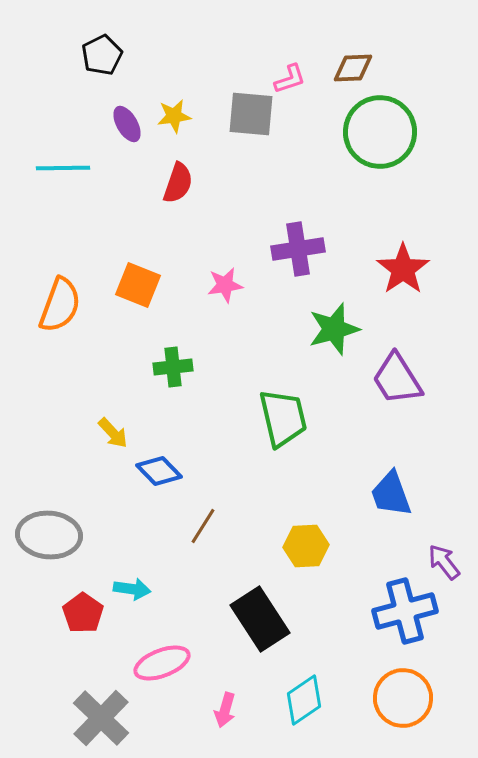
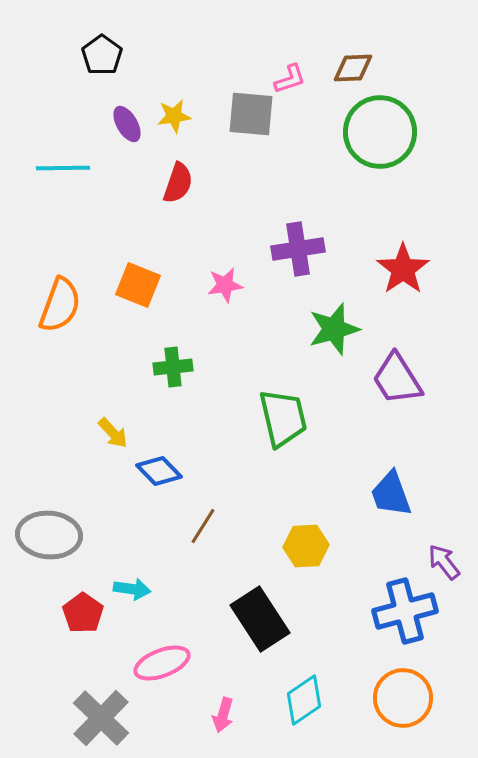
black pentagon: rotated 9 degrees counterclockwise
pink arrow: moved 2 px left, 5 px down
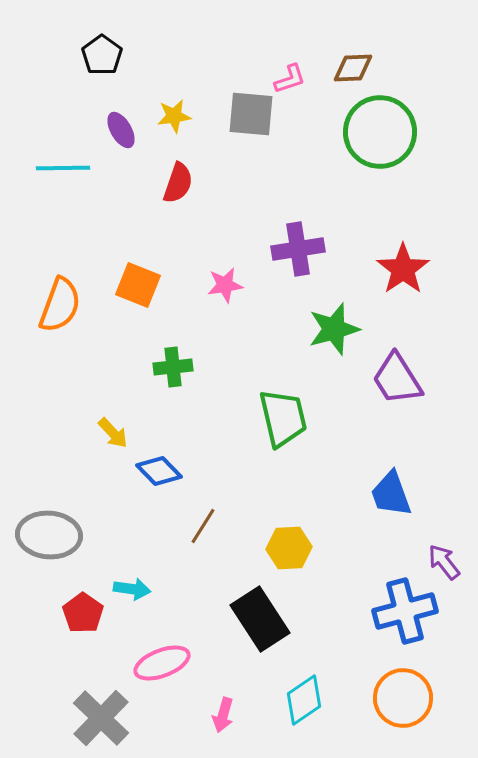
purple ellipse: moved 6 px left, 6 px down
yellow hexagon: moved 17 px left, 2 px down
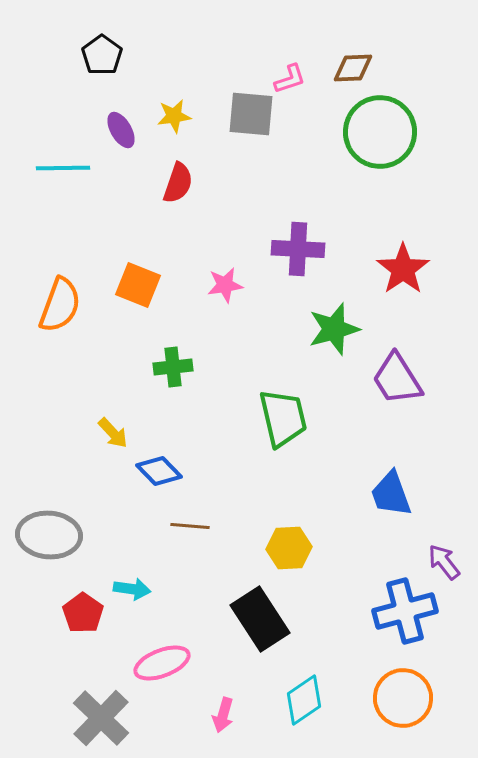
purple cross: rotated 12 degrees clockwise
brown line: moved 13 px left; rotated 63 degrees clockwise
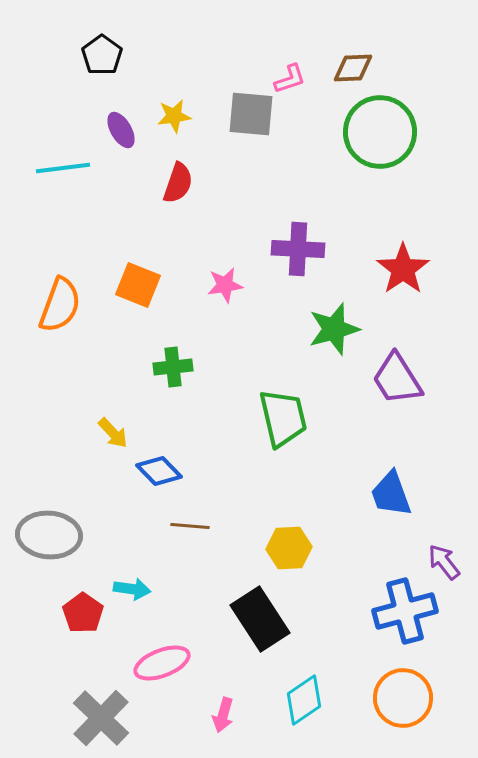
cyan line: rotated 6 degrees counterclockwise
